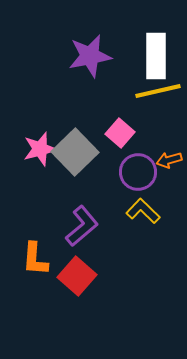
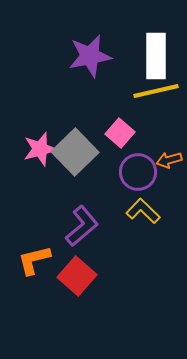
yellow line: moved 2 px left
orange L-shape: moved 1 px left, 1 px down; rotated 72 degrees clockwise
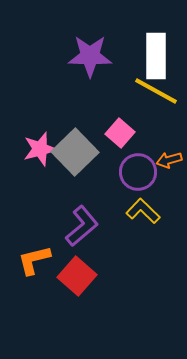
purple star: rotated 12 degrees clockwise
yellow line: rotated 42 degrees clockwise
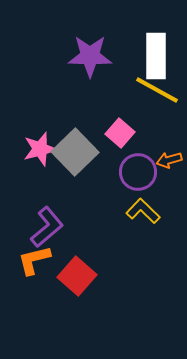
yellow line: moved 1 px right, 1 px up
purple L-shape: moved 35 px left, 1 px down
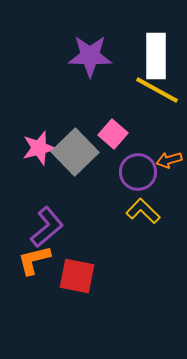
pink square: moved 7 px left, 1 px down
pink star: moved 1 px left, 1 px up
red square: rotated 30 degrees counterclockwise
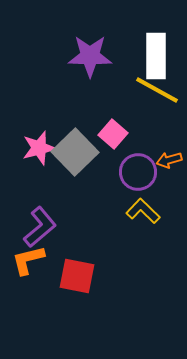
purple L-shape: moved 7 px left
orange L-shape: moved 6 px left
